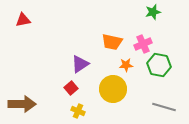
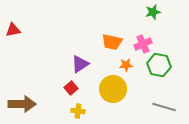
red triangle: moved 10 px left, 10 px down
yellow cross: rotated 16 degrees counterclockwise
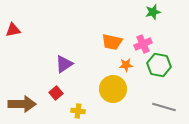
purple triangle: moved 16 px left
red square: moved 15 px left, 5 px down
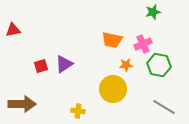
orange trapezoid: moved 2 px up
red square: moved 15 px left, 27 px up; rotated 24 degrees clockwise
gray line: rotated 15 degrees clockwise
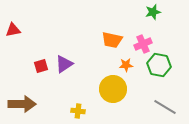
gray line: moved 1 px right
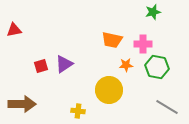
red triangle: moved 1 px right
pink cross: rotated 24 degrees clockwise
green hexagon: moved 2 px left, 2 px down
yellow circle: moved 4 px left, 1 px down
gray line: moved 2 px right
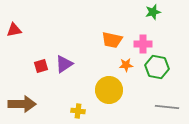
gray line: rotated 25 degrees counterclockwise
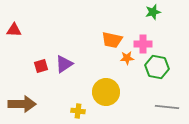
red triangle: rotated 14 degrees clockwise
orange star: moved 1 px right, 7 px up
yellow circle: moved 3 px left, 2 px down
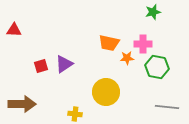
orange trapezoid: moved 3 px left, 3 px down
yellow cross: moved 3 px left, 3 px down
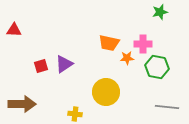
green star: moved 7 px right
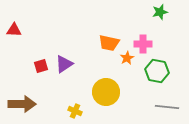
orange star: rotated 24 degrees counterclockwise
green hexagon: moved 4 px down
yellow cross: moved 3 px up; rotated 16 degrees clockwise
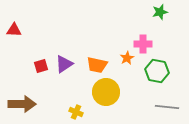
orange trapezoid: moved 12 px left, 22 px down
yellow cross: moved 1 px right, 1 px down
